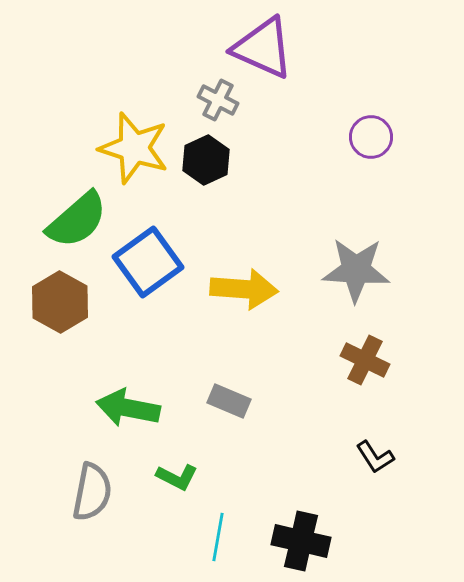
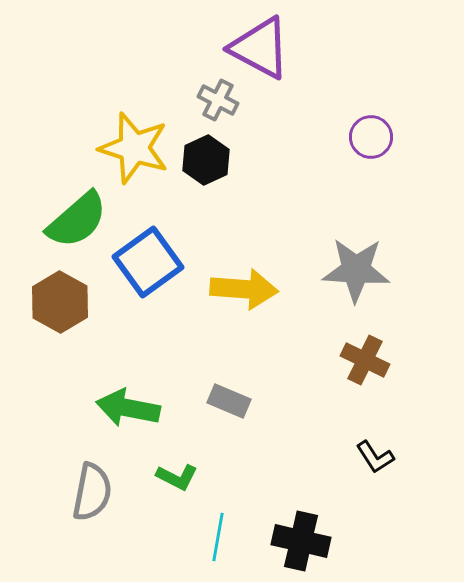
purple triangle: moved 3 px left; rotated 4 degrees clockwise
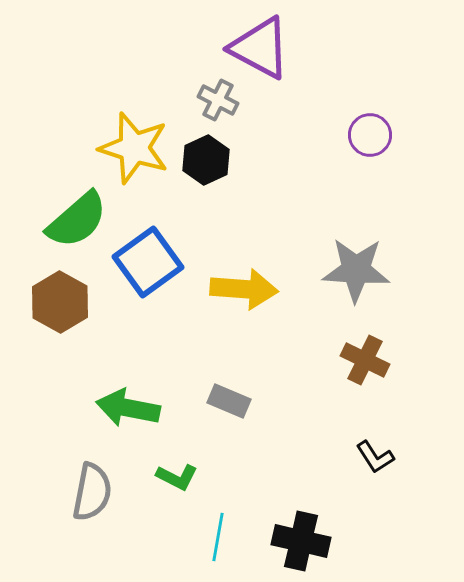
purple circle: moved 1 px left, 2 px up
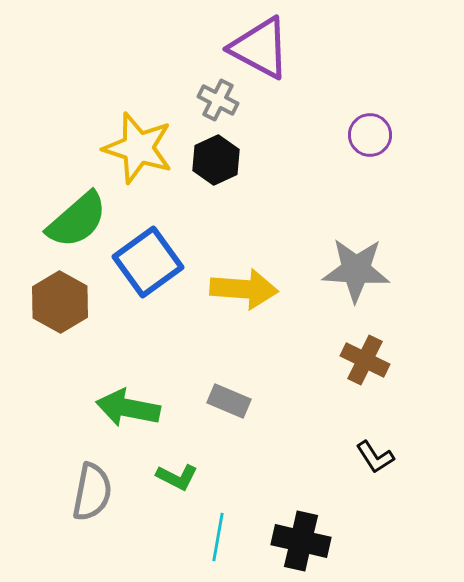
yellow star: moved 4 px right
black hexagon: moved 10 px right
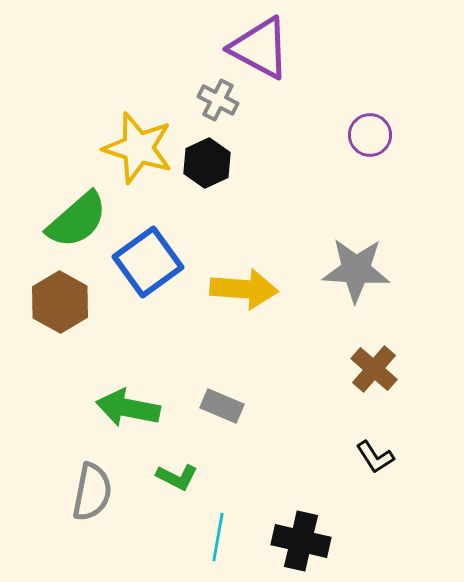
black hexagon: moved 9 px left, 3 px down
brown cross: moved 9 px right, 9 px down; rotated 15 degrees clockwise
gray rectangle: moved 7 px left, 5 px down
